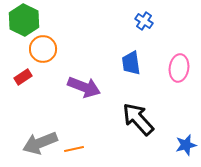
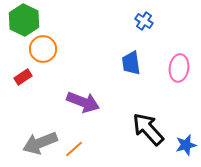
purple arrow: moved 1 px left, 15 px down
black arrow: moved 10 px right, 10 px down
orange line: rotated 30 degrees counterclockwise
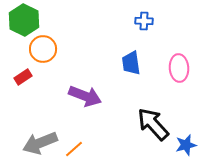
blue cross: rotated 30 degrees counterclockwise
pink ellipse: rotated 12 degrees counterclockwise
purple arrow: moved 2 px right, 6 px up
black arrow: moved 5 px right, 5 px up
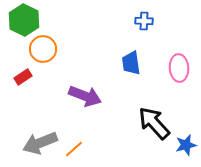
black arrow: moved 1 px right, 1 px up
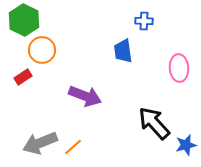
orange circle: moved 1 px left, 1 px down
blue trapezoid: moved 8 px left, 12 px up
orange line: moved 1 px left, 2 px up
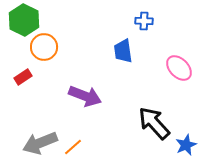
orange circle: moved 2 px right, 3 px up
pink ellipse: rotated 40 degrees counterclockwise
blue star: rotated 10 degrees counterclockwise
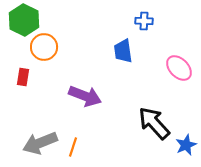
red rectangle: rotated 48 degrees counterclockwise
orange line: rotated 30 degrees counterclockwise
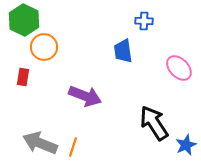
black arrow: rotated 9 degrees clockwise
gray arrow: rotated 44 degrees clockwise
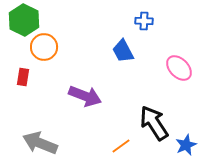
blue trapezoid: rotated 20 degrees counterclockwise
orange line: moved 48 px right, 1 px up; rotated 36 degrees clockwise
